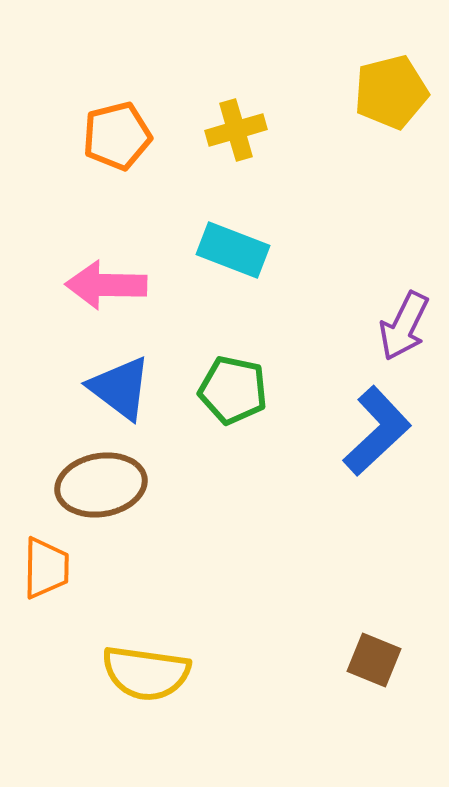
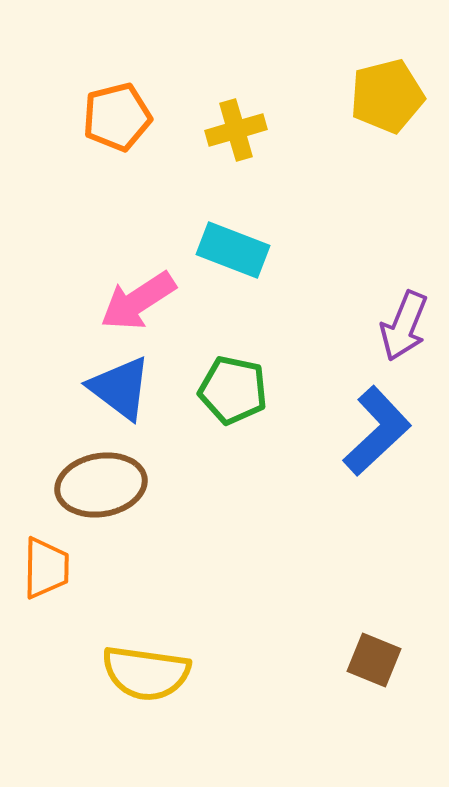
yellow pentagon: moved 4 px left, 4 px down
orange pentagon: moved 19 px up
pink arrow: moved 32 px right, 16 px down; rotated 34 degrees counterclockwise
purple arrow: rotated 4 degrees counterclockwise
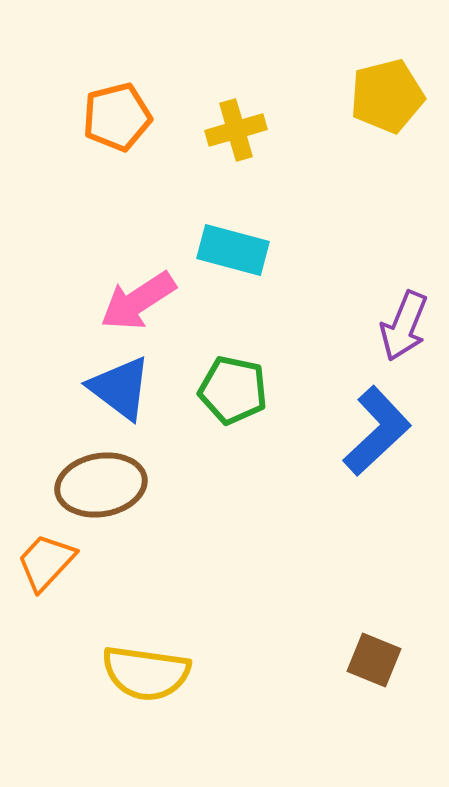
cyan rectangle: rotated 6 degrees counterclockwise
orange trapezoid: moved 6 px up; rotated 138 degrees counterclockwise
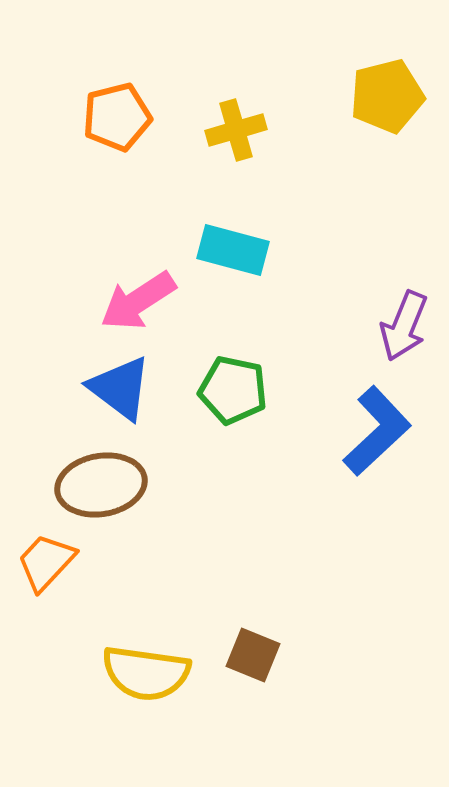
brown square: moved 121 px left, 5 px up
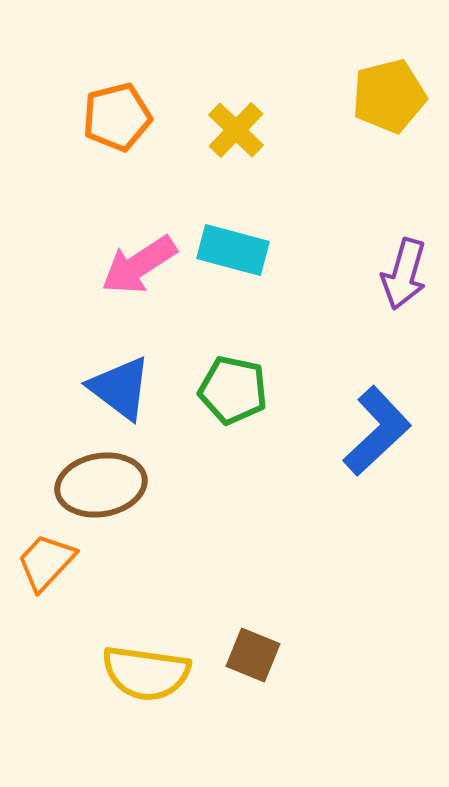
yellow pentagon: moved 2 px right
yellow cross: rotated 30 degrees counterclockwise
pink arrow: moved 1 px right, 36 px up
purple arrow: moved 52 px up; rotated 6 degrees counterclockwise
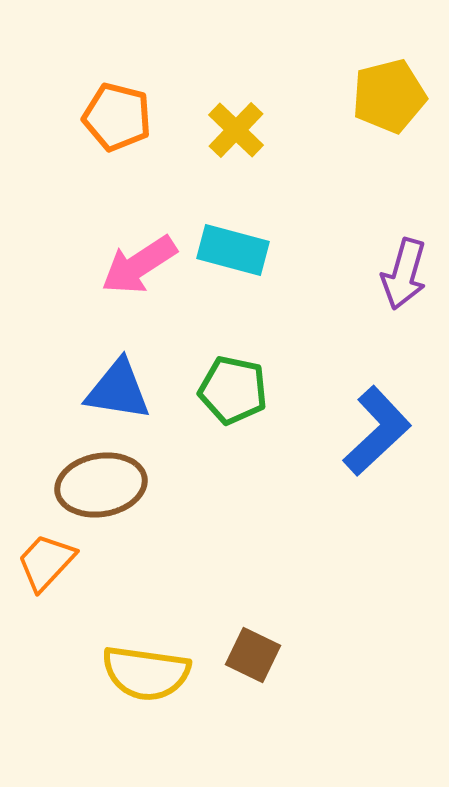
orange pentagon: rotated 28 degrees clockwise
blue triangle: moved 2 px left, 2 px down; rotated 28 degrees counterclockwise
brown square: rotated 4 degrees clockwise
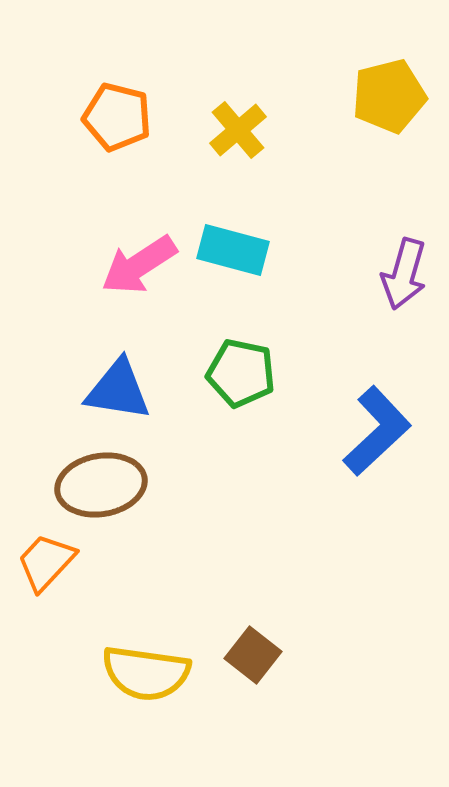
yellow cross: moved 2 px right; rotated 6 degrees clockwise
green pentagon: moved 8 px right, 17 px up
brown square: rotated 12 degrees clockwise
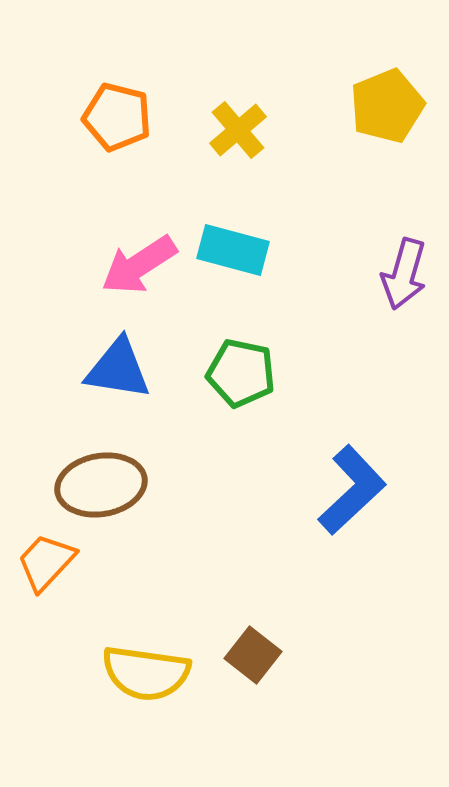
yellow pentagon: moved 2 px left, 10 px down; rotated 8 degrees counterclockwise
blue triangle: moved 21 px up
blue L-shape: moved 25 px left, 59 px down
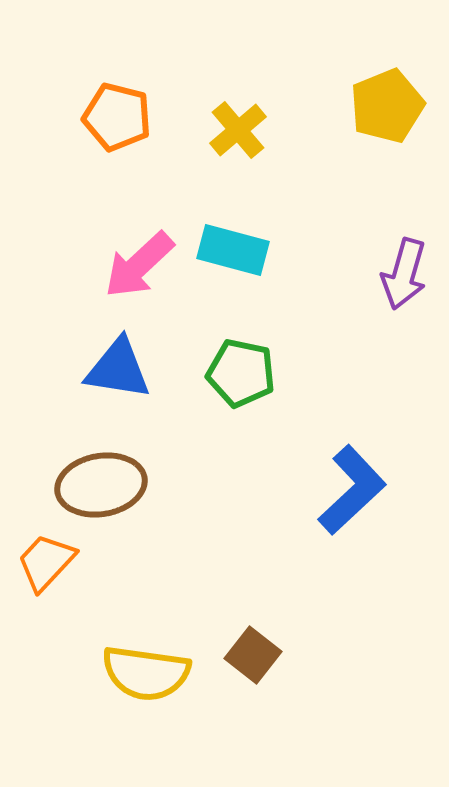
pink arrow: rotated 10 degrees counterclockwise
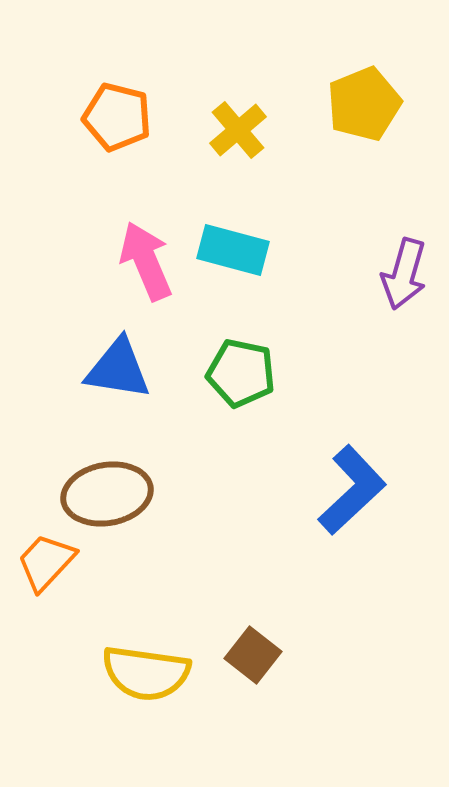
yellow pentagon: moved 23 px left, 2 px up
pink arrow: moved 7 px right, 4 px up; rotated 110 degrees clockwise
brown ellipse: moved 6 px right, 9 px down
